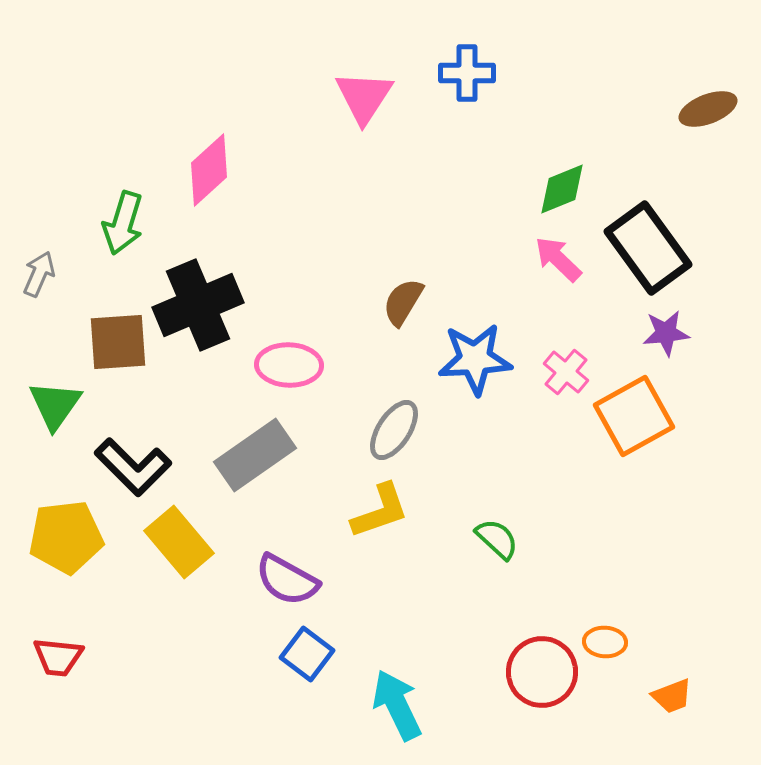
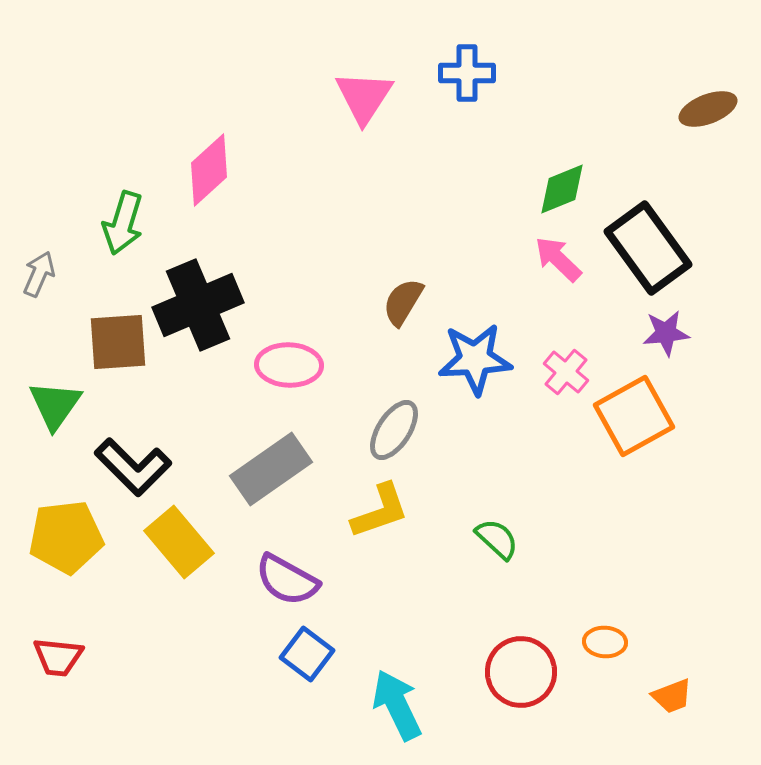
gray rectangle: moved 16 px right, 14 px down
red circle: moved 21 px left
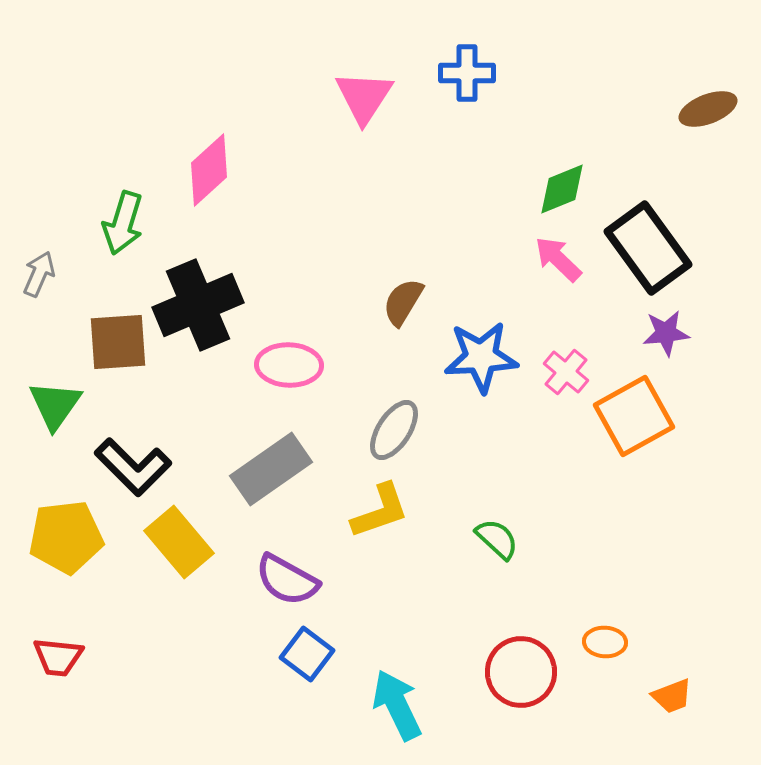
blue star: moved 6 px right, 2 px up
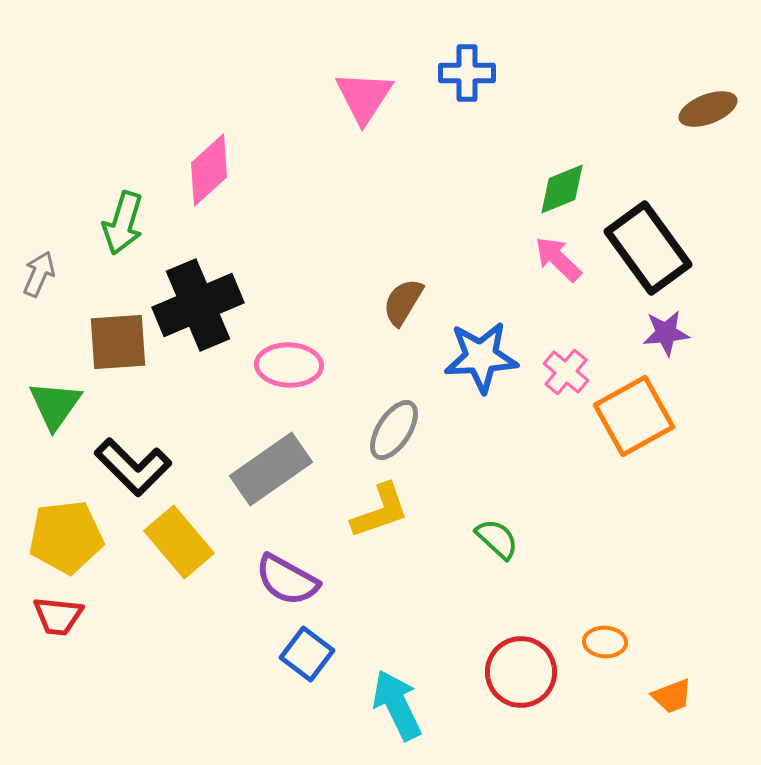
red trapezoid: moved 41 px up
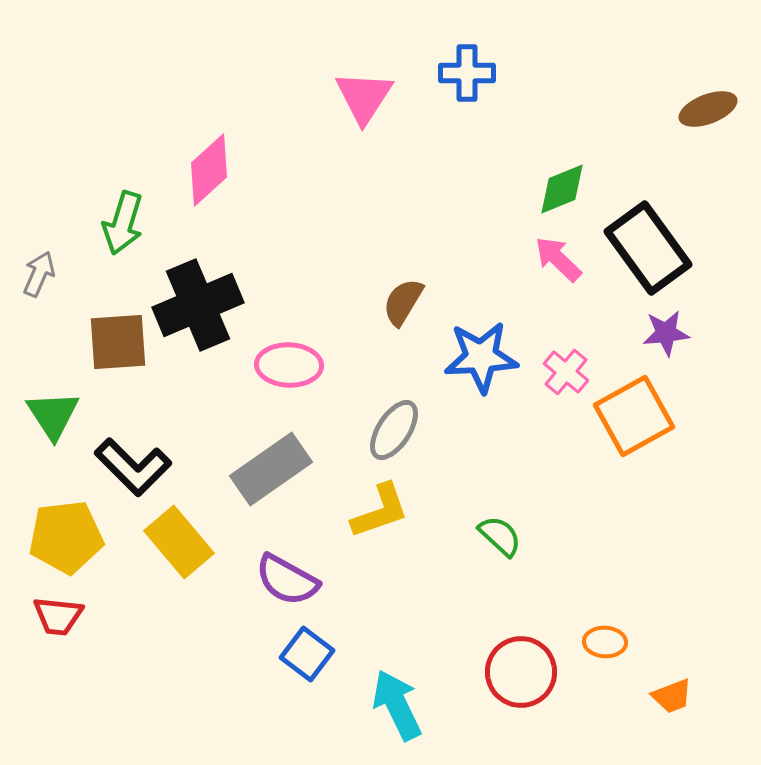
green triangle: moved 2 px left, 10 px down; rotated 8 degrees counterclockwise
green semicircle: moved 3 px right, 3 px up
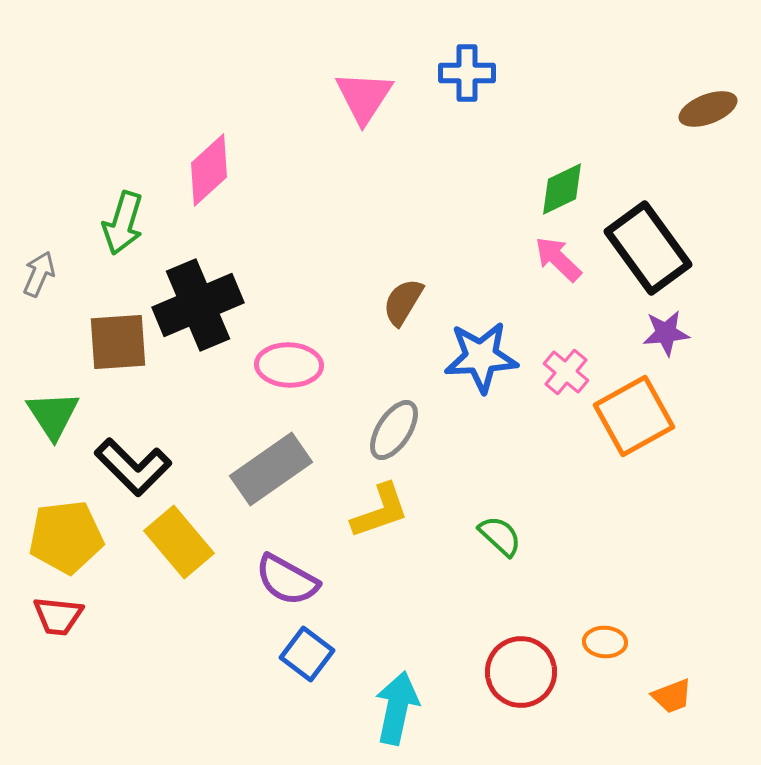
green diamond: rotated 4 degrees counterclockwise
cyan arrow: moved 3 px down; rotated 38 degrees clockwise
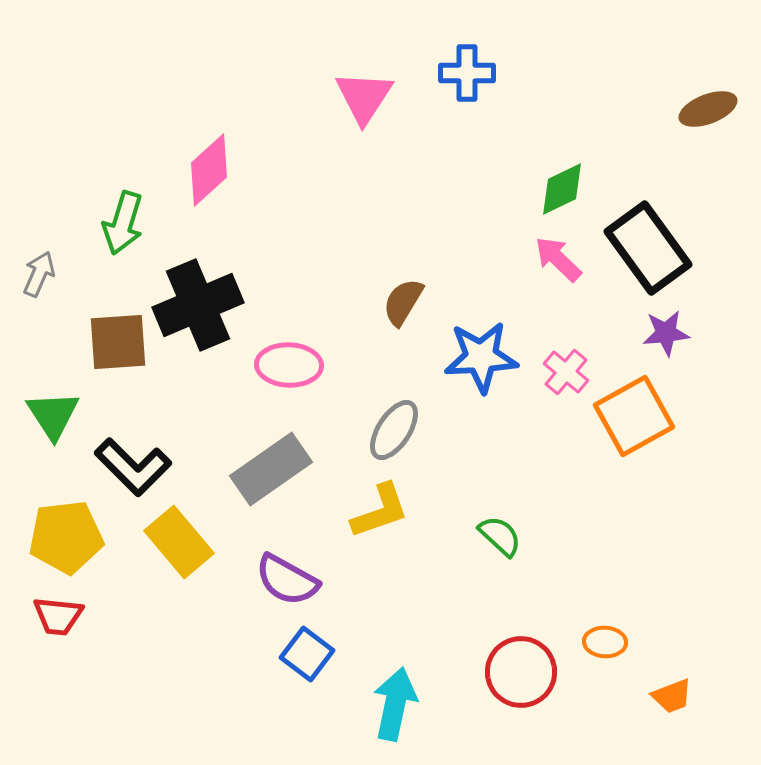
cyan arrow: moved 2 px left, 4 px up
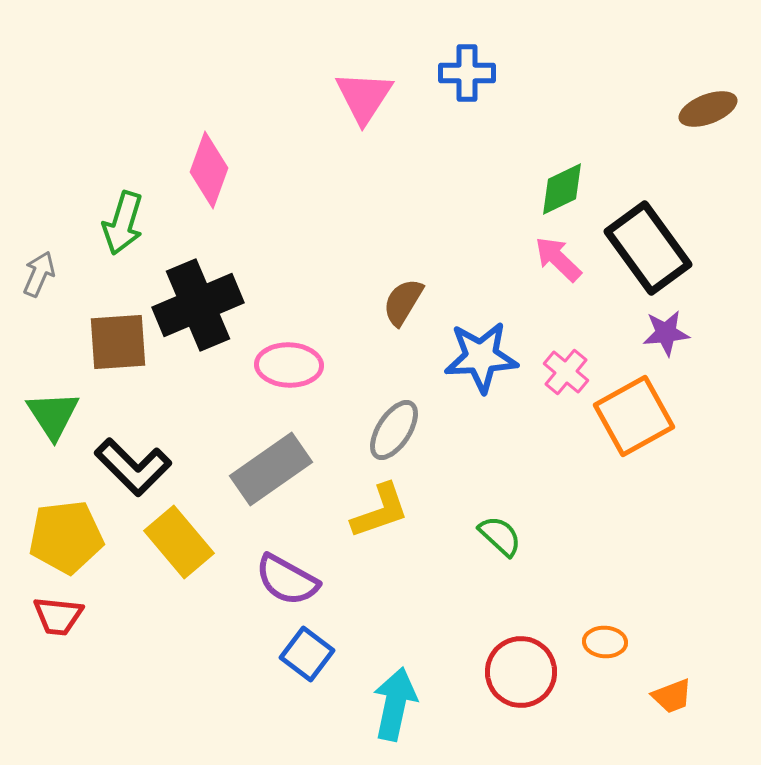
pink diamond: rotated 28 degrees counterclockwise
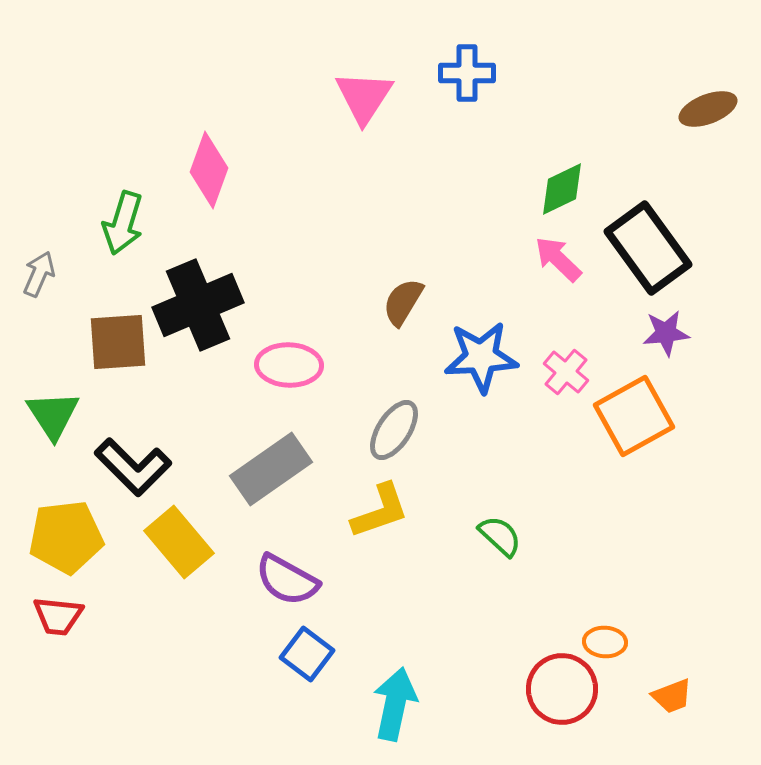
red circle: moved 41 px right, 17 px down
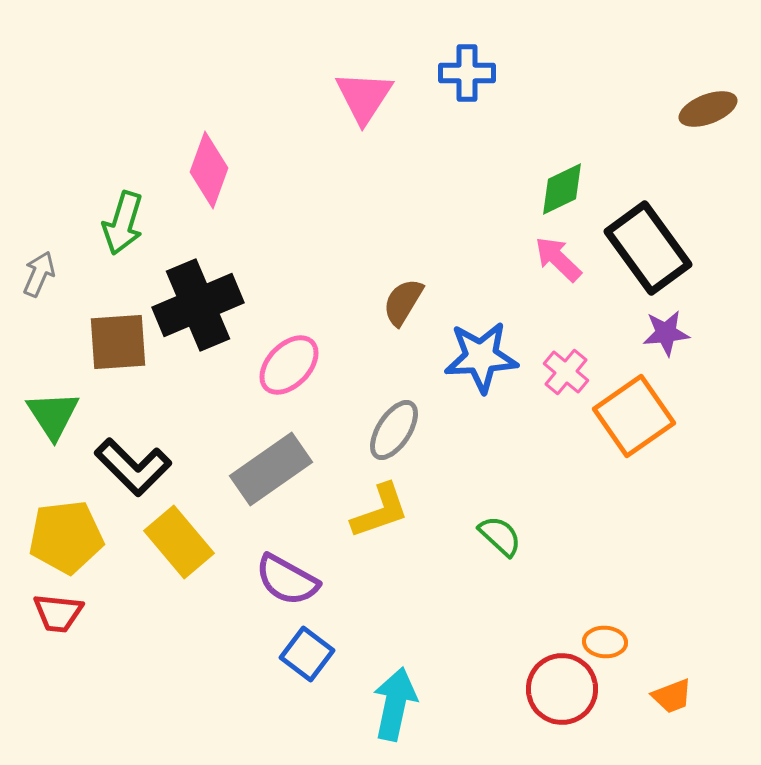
pink ellipse: rotated 48 degrees counterclockwise
orange square: rotated 6 degrees counterclockwise
red trapezoid: moved 3 px up
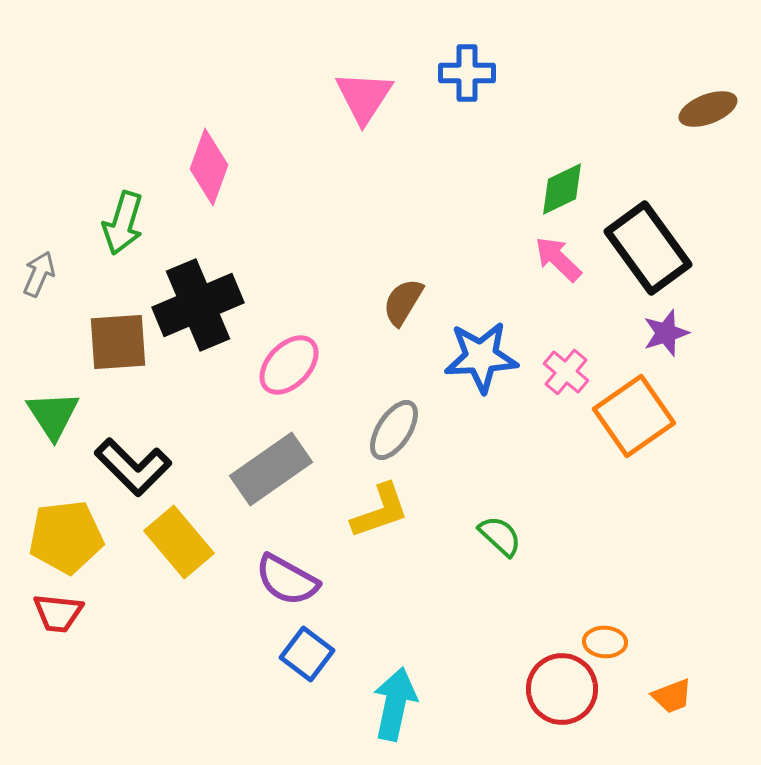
pink diamond: moved 3 px up
purple star: rotated 12 degrees counterclockwise
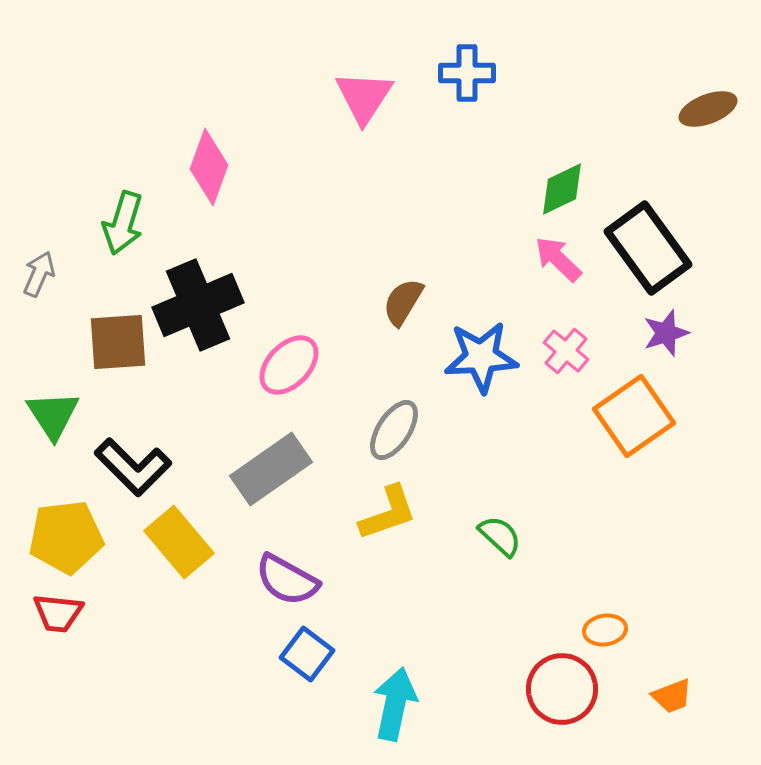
pink cross: moved 21 px up
yellow L-shape: moved 8 px right, 2 px down
orange ellipse: moved 12 px up; rotated 12 degrees counterclockwise
